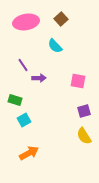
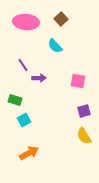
pink ellipse: rotated 15 degrees clockwise
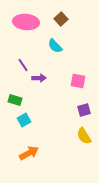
purple square: moved 1 px up
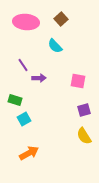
cyan square: moved 1 px up
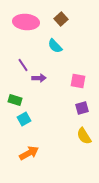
purple square: moved 2 px left, 2 px up
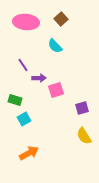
pink square: moved 22 px left, 9 px down; rotated 28 degrees counterclockwise
